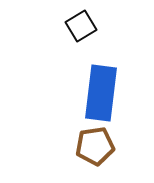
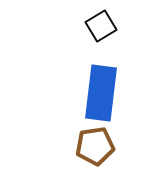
black square: moved 20 px right
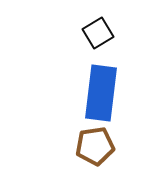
black square: moved 3 px left, 7 px down
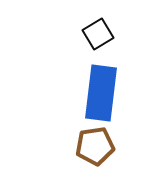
black square: moved 1 px down
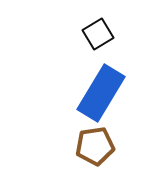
blue rectangle: rotated 24 degrees clockwise
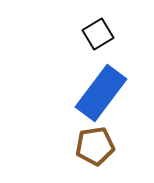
blue rectangle: rotated 6 degrees clockwise
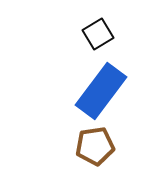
blue rectangle: moved 2 px up
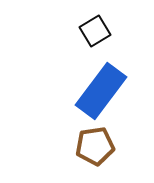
black square: moved 3 px left, 3 px up
